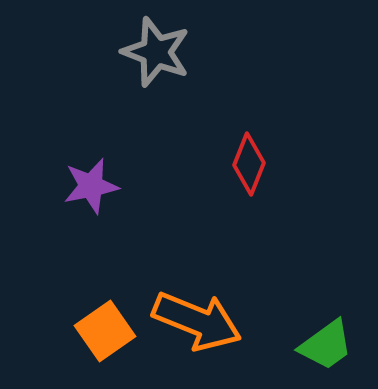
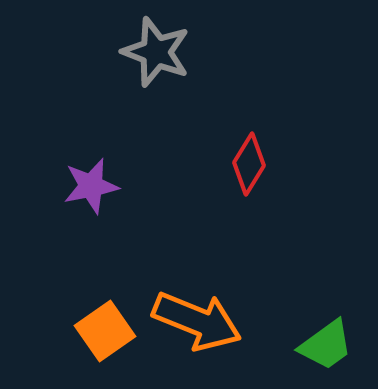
red diamond: rotated 10 degrees clockwise
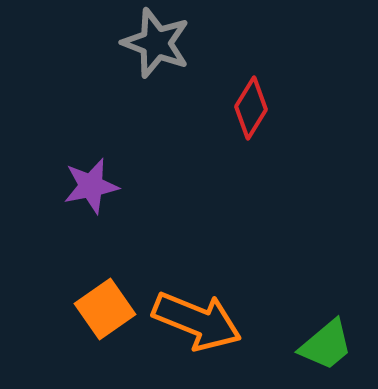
gray star: moved 9 px up
red diamond: moved 2 px right, 56 px up
orange square: moved 22 px up
green trapezoid: rotated 4 degrees counterclockwise
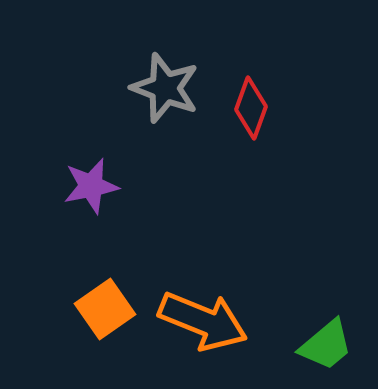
gray star: moved 9 px right, 45 px down
red diamond: rotated 12 degrees counterclockwise
orange arrow: moved 6 px right
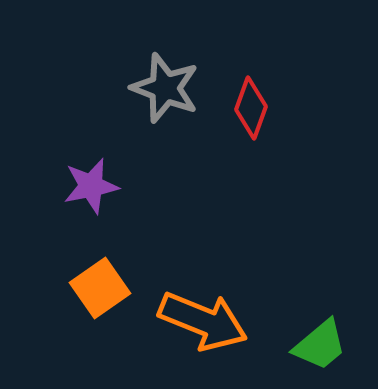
orange square: moved 5 px left, 21 px up
green trapezoid: moved 6 px left
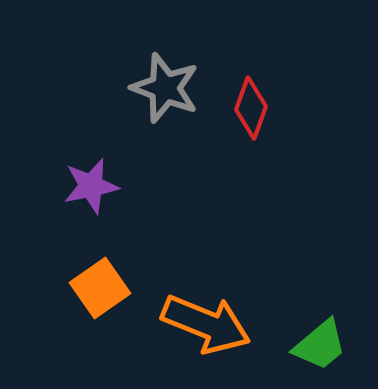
orange arrow: moved 3 px right, 3 px down
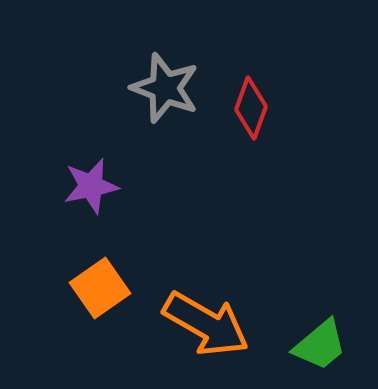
orange arrow: rotated 8 degrees clockwise
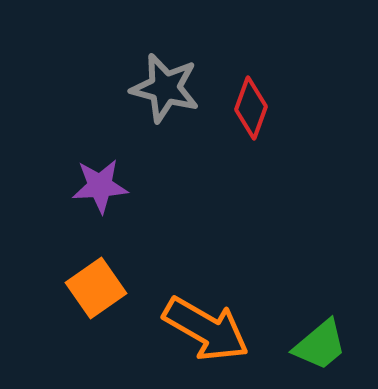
gray star: rotated 6 degrees counterclockwise
purple star: moved 9 px right; rotated 8 degrees clockwise
orange square: moved 4 px left
orange arrow: moved 5 px down
